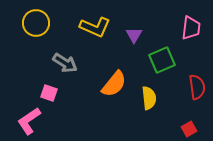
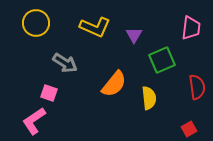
pink L-shape: moved 5 px right
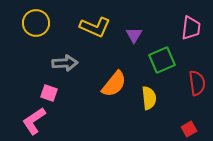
gray arrow: rotated 35 degrees counterclockwise
red semicircle: moved 4 px up
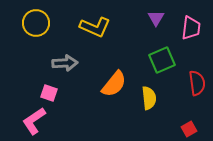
purple triangle: moved 22 px right, 17 px up
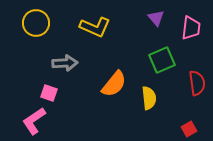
purple triangle: rotated 12 degrees counterclockwise
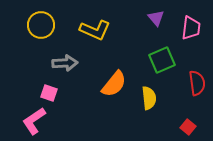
yellow circle: moved 5 px right, 2 px down
yellow L-shape: moved 3 px down
red square: moved 1 px left, 2 px up; rotated 21 degrees counterclockwise
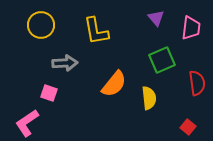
yellow L-shape: moved 1 px right, 1 px down; rotated 56 degrees clockwise
pink L-shape: moved 7 px left, 2 px down
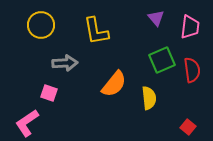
pink trapezoid: moved 1 px left, 1 px up
red semicircle: moved 5 px left, 13 px up
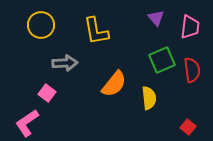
pink square: moved 2 px left; rotated 18 degrees clockwise
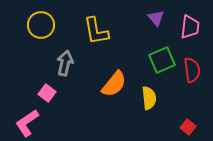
gray arrow: rotated 75 degrees counterclockwise
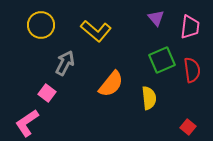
yellow L-shape: rotated 40 degrees counterclockwise
gray arrow: rotated 15 degrees clockwise
orange semicircle: moved 3 px left
